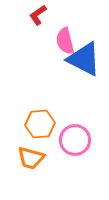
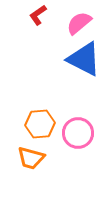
pink semicircle: moved 14 px right, 18 px up; rotated 64 degrees clockwise
pink circle: moved 3 px right, 7 px up
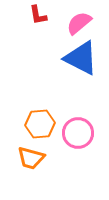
red L-shape: rotated 65 degrees counterclockwise
blue triangle: moved 3 px left, 1 px up
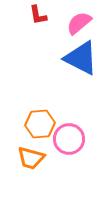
pink circle: moved 9 px left, 6 px down
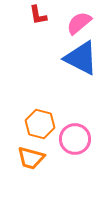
orange hexagon: rotated 20 degrees clockwise
pink circle: moved 6 px right
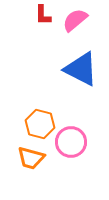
red L-shape: moved 5 px right; rotated 10 degrees clockwise
pink semicircle: moved 4 px left, 3 px up
blue triangle: moved 11 px down
pink circle: moved 4 px left, 3 px down
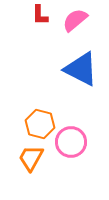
red L-shape: moved 3 px left
orange trapezoid: rotated 104 degrees clockwise
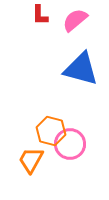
blue triangle: rotated 12 degrees counterclockwise
orange hexagon: moved 11 px right, 7 px down
pink circle: moved 1 px left, 2 px down
orange trapezoid: moved 2 px down
